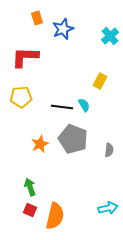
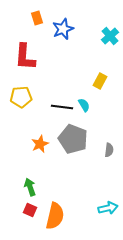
red L-shape: rotated 88 degrees counterclockwise
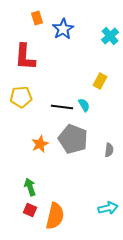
blue star: rotated 10 degrees counterclockwise
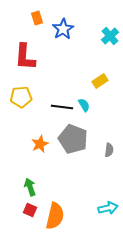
yellow rectangle: rotated 28 degrees clockwise
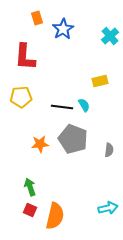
yellow rectangle: rotated 21 degrees clockwise
orange star: rotated 18 degrees clockwise
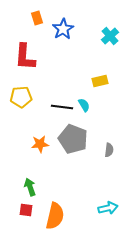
red square: moved 4 px left; rotated 16 degrees counterclockwise
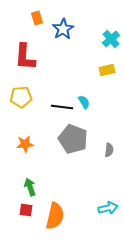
cyan cross: moved 1 px right, 3 px down
yellow rectangle: moved 7 px right, 11 px up
cyan semicircle: moved 3 px up
orange star: moved 15 px left
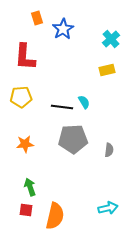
gray pentagon: rotated 24 degrees counterclockwise
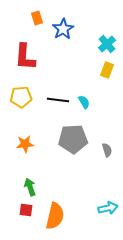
cyan cross: moved 4 px left, 5 px down
yellow rectangle: rotated 56 degrees counterclockwise
black line: moved 4 px left, 7 px up
gray semicircle: moved 2 px left; rotated 24 degrees counterclockwise
